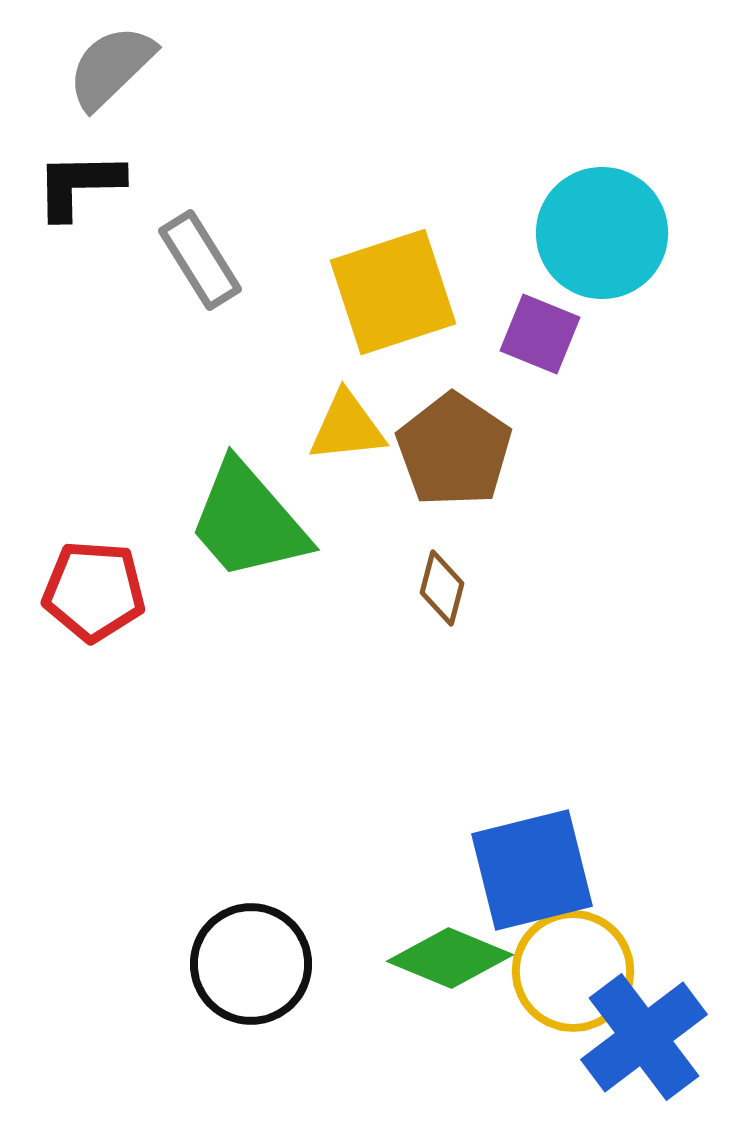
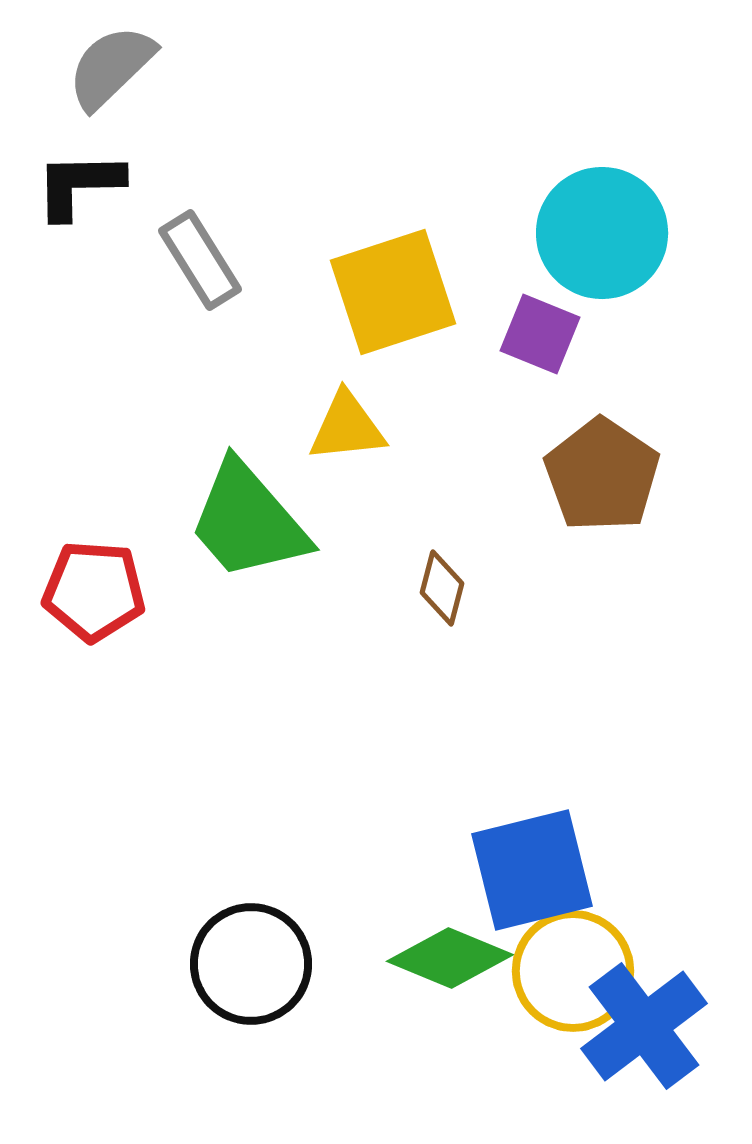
brown pentagon: moved 148 px right, 25 px down
blue cross: moved 11 px up
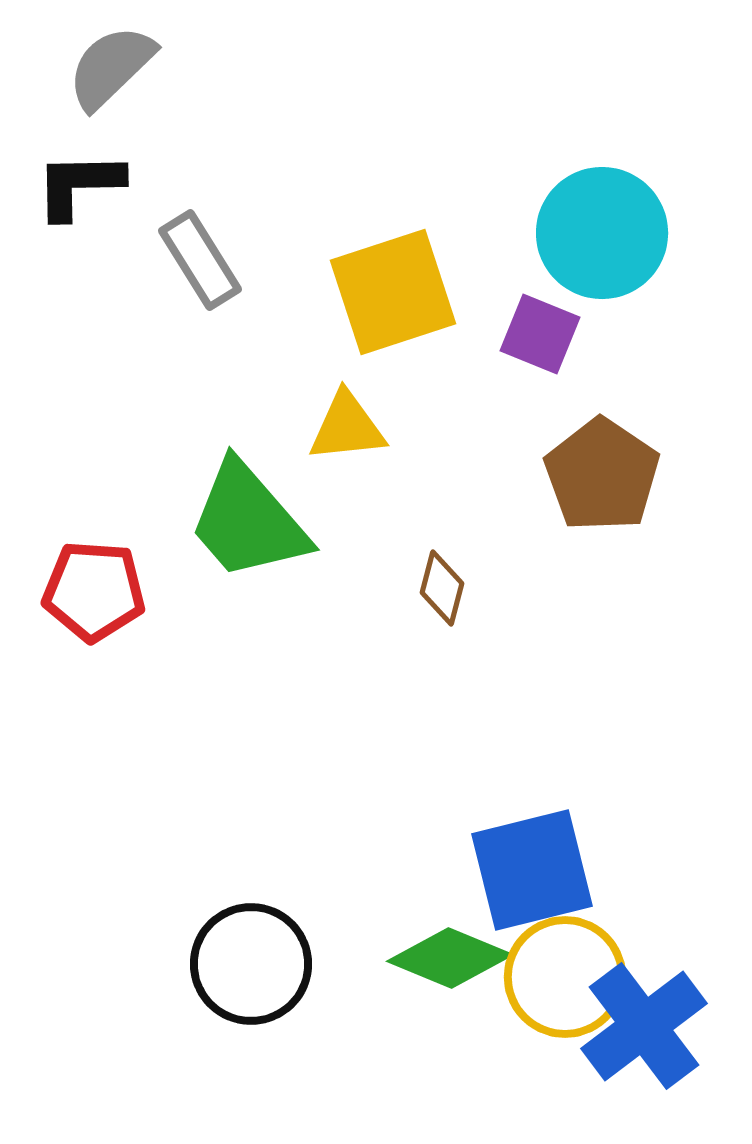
yellow circle: moved 8 px left, 6 px down
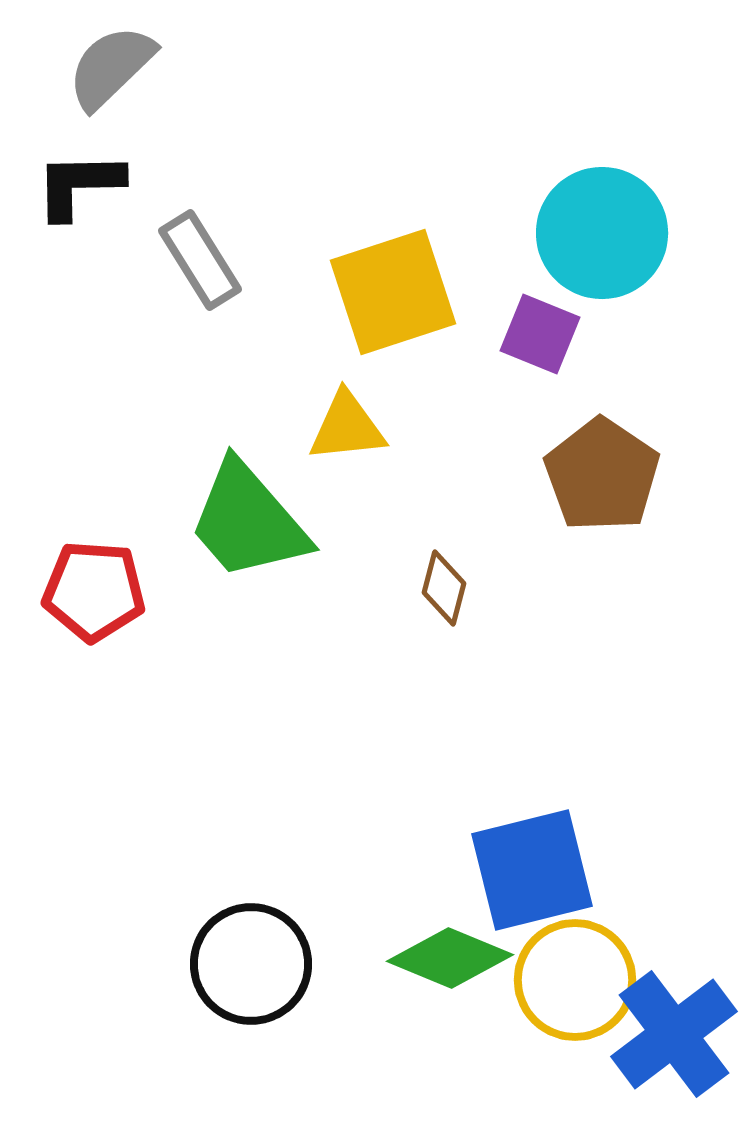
brown diamond: moved 2 px right
yellow circle: moved 10 px right, 3 px down
blue cross: moved 30 px right, 8 px down
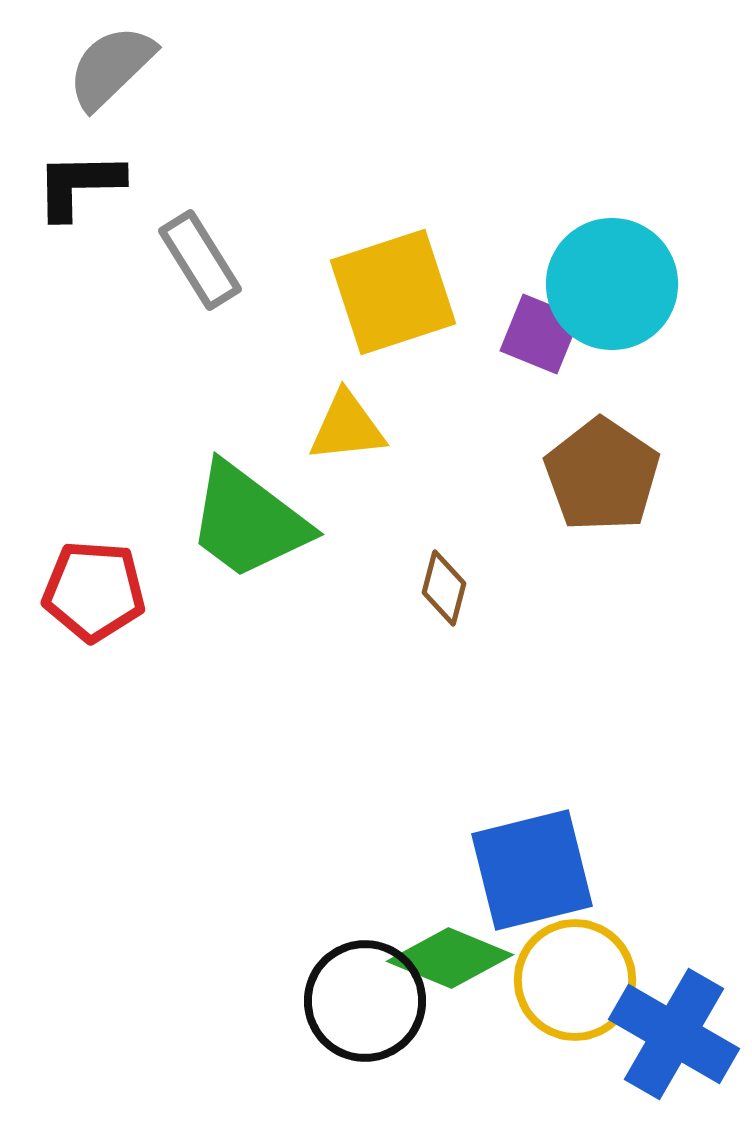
cyan circle: moved 10 px right, 51 px down
green trapezoid: rotated 12 degrees counterclockwise
black circle: moved 114 px right, 37 px down
blue cross: rotated 23 degrees counterclockwise
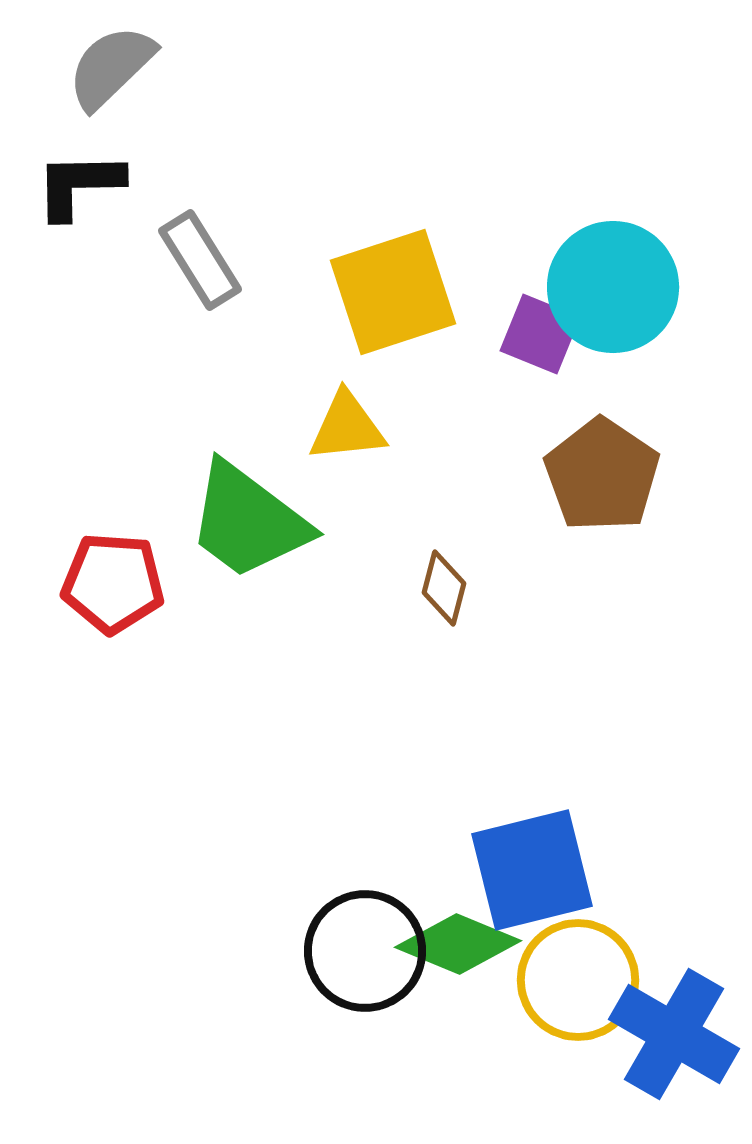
cyan circle: moved 1 px right, 3 px down
red pentagon: moved 19 px right, 8 px up
green diamond: moved 8 px right, 14 px up
yellow circle: moved 3 px right
black circle: moved 50 px up
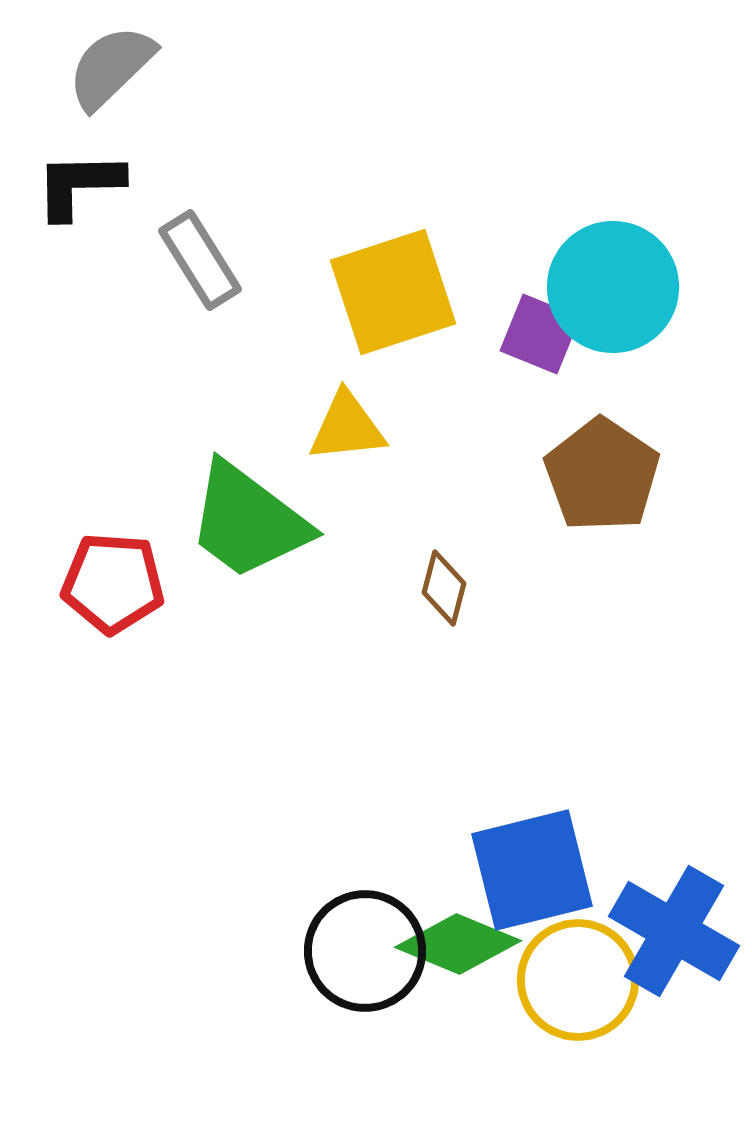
blue cross: moved 103 px up
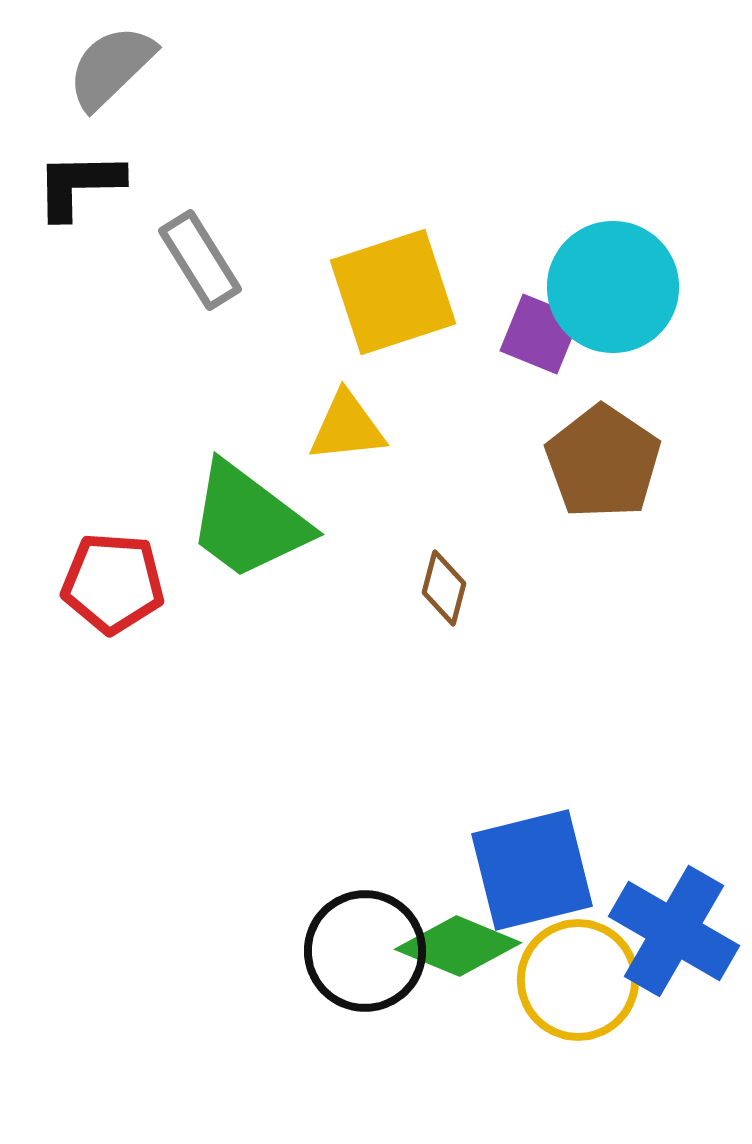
brown pentagon: moved 1 px right, 13 px up
green diamond: moved 2 px down
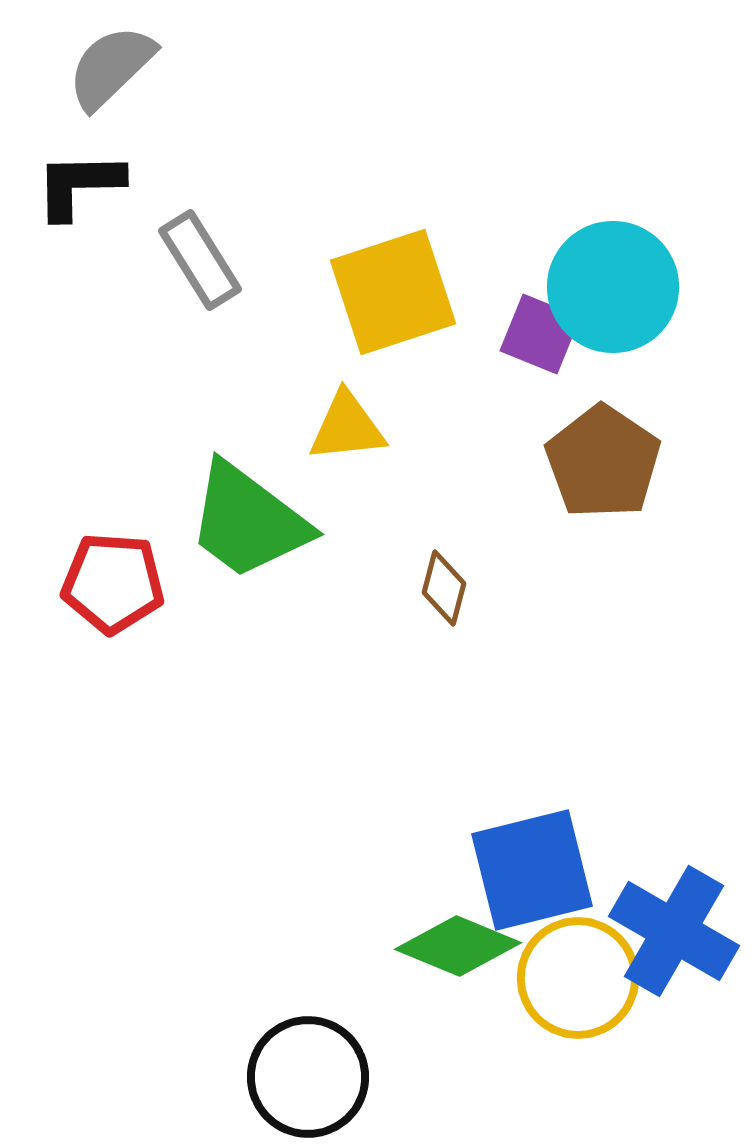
black circle: moved 57 px left, 126 px down
yellow circle: moved 2 px up
